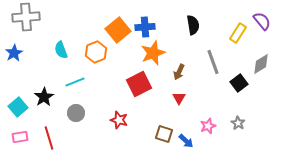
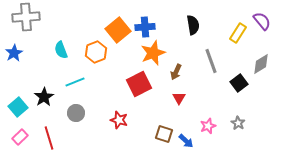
gray line: moved 2 px left, 1 px up
brown arrow: moved 3 px left
pink rectangle: rotated 35 degrees counterclockwise
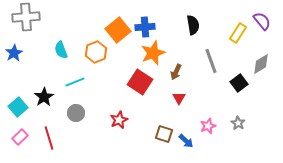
red square: moved 1 px right, 2 px up; rotated 30 degrees counterclockwise
red star: rotated 30 degrees clockwise
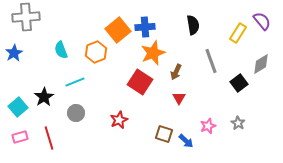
pink rectangle: rotated 28 degrees clockwise
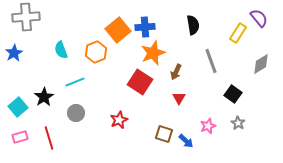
purple semicircle: moved 3 px left, 3 px up
black square: moved 6 px left, 11 px down; rotated 18 degrees counterclockwise
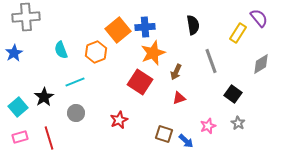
red triangle: rotated 40 degrees clockwise
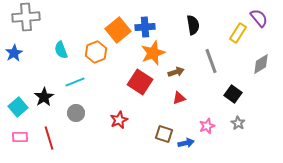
brown arrow: rotated 133 degrees counterclockwise
pink star: moved 1 px left
pink rectangle: rotated 14 degrees clockwise
blue arrow: moved 2 px down; rotated 56 degrees counterclockwise
